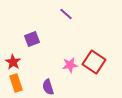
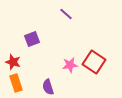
red star: rotated 14 degrees counterclockwise
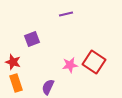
purple line: rotated 56 degrees counterclockwise
purple semicircle: rotated 42 degrees clockwise
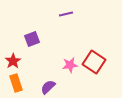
red star: moved 1 px up; rotated 21 degrees clockwise
purple semicircle: rotated 21 degrees clockwise
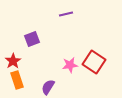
orange rectangle: moved 1 px right, 3 px up
purple semicircle: rotated 14 degrees counterclockwise
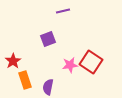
purple line: moved 3 px left, 3 px up
purple square: moved 16 px right
red square: moved 3 px left
orange rectangle: moved 8 px right
purple semicircle: rotated 21 degrees counterclockwise
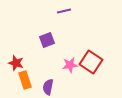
purple line: moved 1 px right
purple square: moved 1 px left, 1 px down
red star: moved 3 px right, 2 px down; rotated 21 degrees counterclockwise
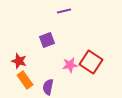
red star: moved 3 px right, 2 px up
orange rectangle: rotated 18 degrees counterclockwise
